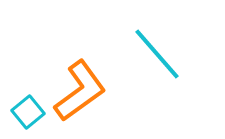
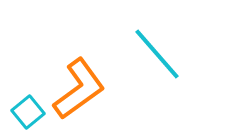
orange L-shape: moved 1 px left, 2 px up
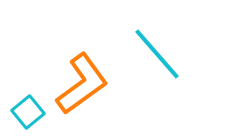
orange L-shape: moved 3 px right, 5 px up
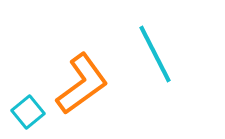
cyan line: moved 2 px left; rotated 14 degrees clockwise
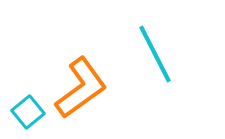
orange L-shape: moved 1 px left, 4 px down
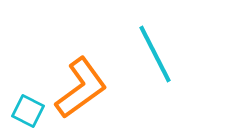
cyan square: moved 1 px up; rotated 24 degrees counterclockwise
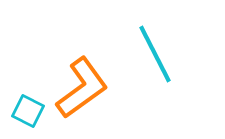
orange L-shape: moved 1 px right
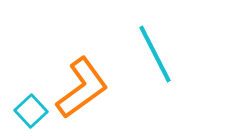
cyan square: moved 3 px right; rotated 20 degrees clockwise
